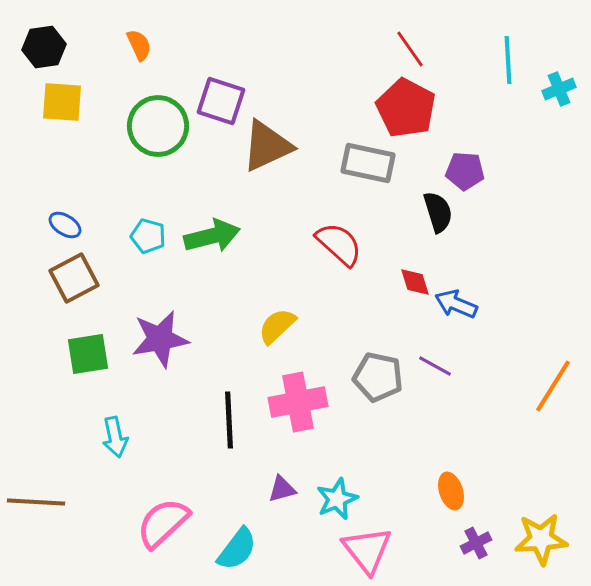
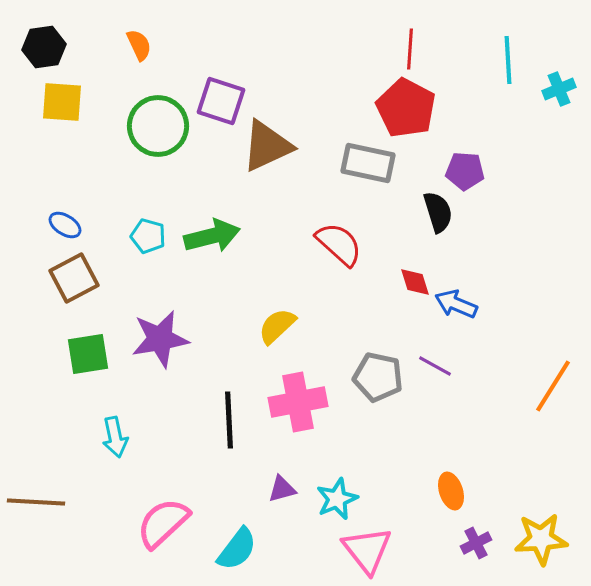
red line: rotated 39 degrees clockwise
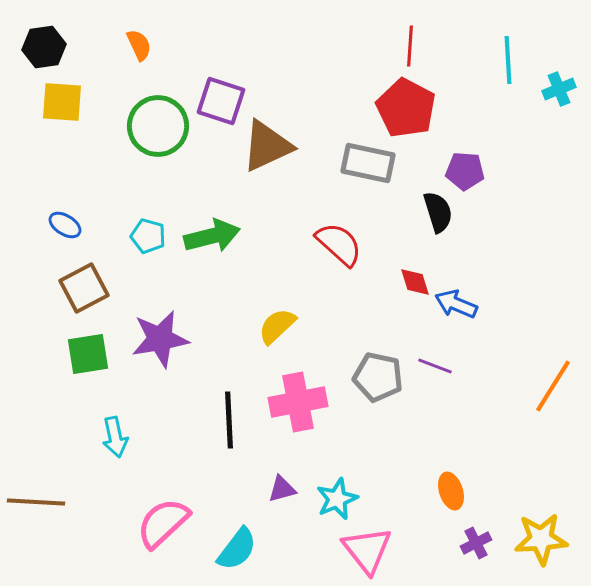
red line: moved 3 px up
brown square: moved 10 px right, 10 px down
purple line: rotated 8 degrees counterclockwise
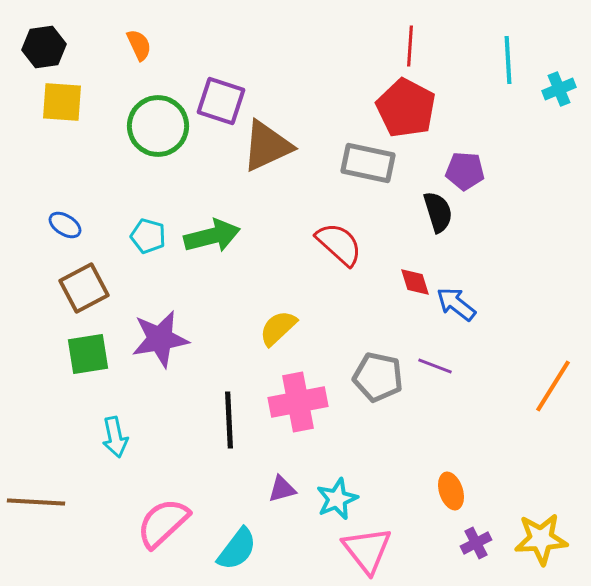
blue arrow: rotated 15 degrees clockwise
yellow semicircle: moved 1 px right, 2 px down
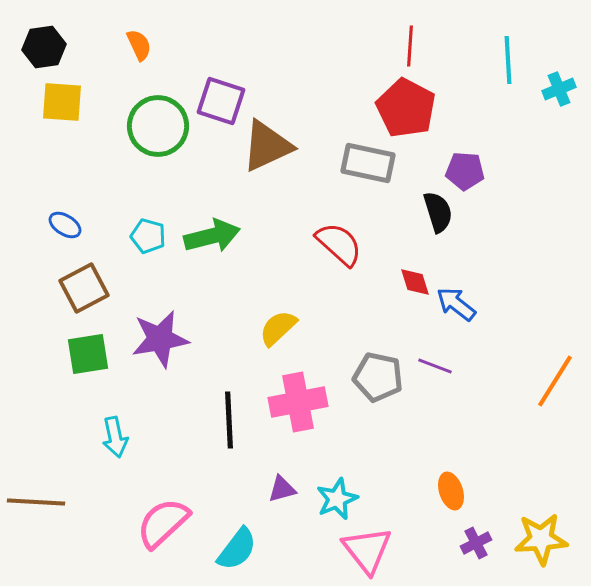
orange line: moved 2 px right, 5 px up
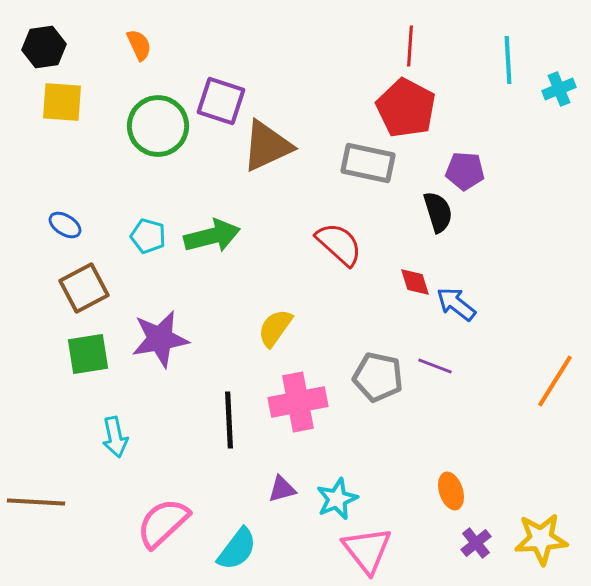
yellow semicircle: moved 3 px left; rotated 12 degrees counterclockwise
purple cross: rotated 12 degrees counterclockwise
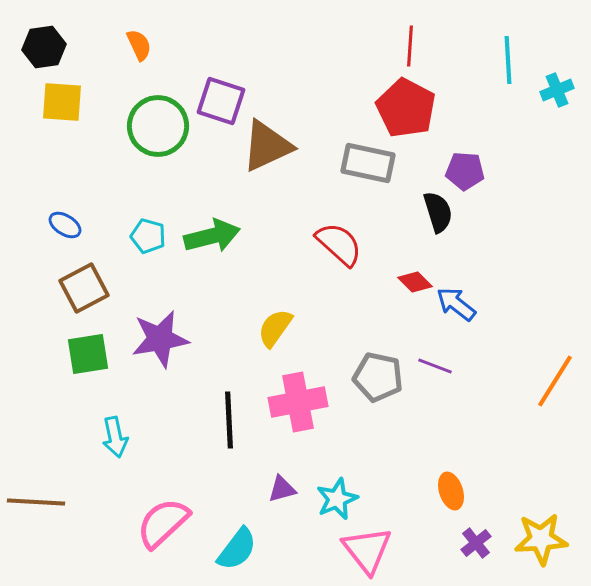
cyan cross: moved 2 px left, 1 px down
red diamond: rotated 28 degrees counterclockwise
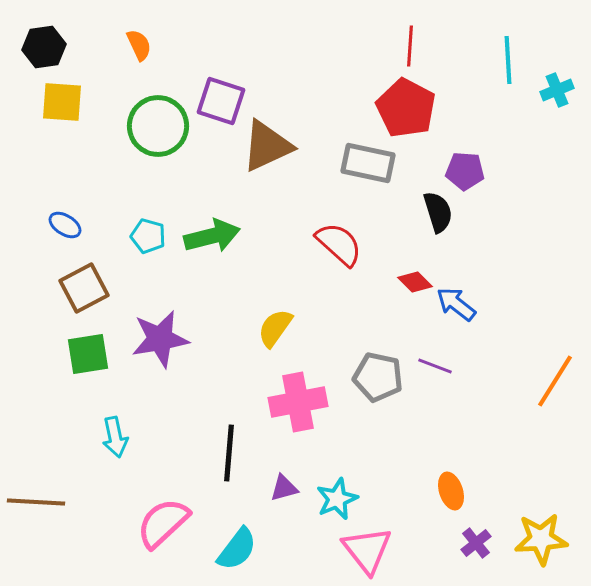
black line: moved 33 px down; rotated 8 degrees clockwise
purple triangle: moved 2 px right, 1 px up
